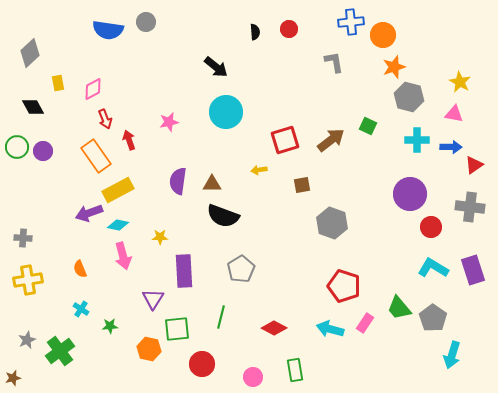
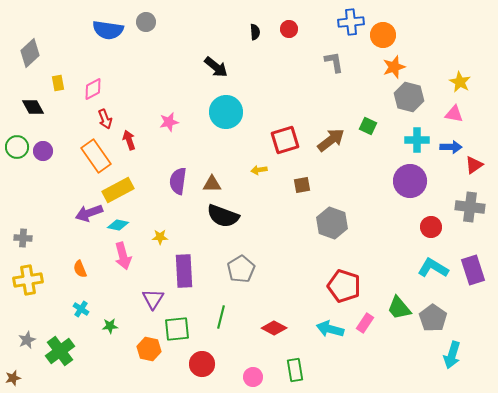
purple circle at (410, 194): moved 13 px up
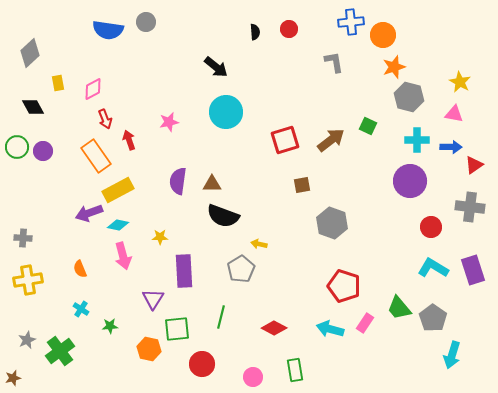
yellow arrow at (259, 170): moved 74 px down; rotated 21 degrees clockwise
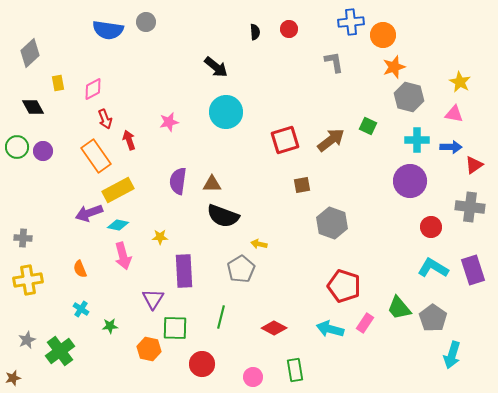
green square at (177, 329): moved 2 px left, 1 px up; rotated 8 degrees clockwise
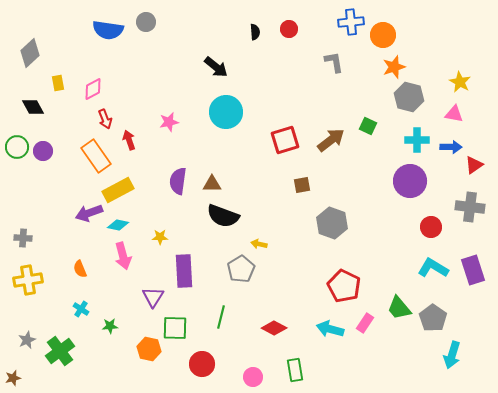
red pentagon at (344, 286): rotated 8 degrees clockwise
purple triangle at (153, 299): moved 2 px up
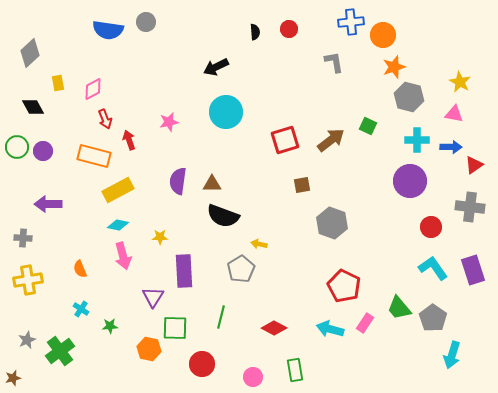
black arrow at (216, 67): rotated 115 degrees clockwise
orange rectangle at (96, 156): moved 2 px left; rotated 40 degrees counterclockwise
purple arrow at (89, 213): moved 41 px left, 9 px up; rotated 20 degrees clockwise
cyan L-shape at (433, 268): rotated 24 degrees clockwise
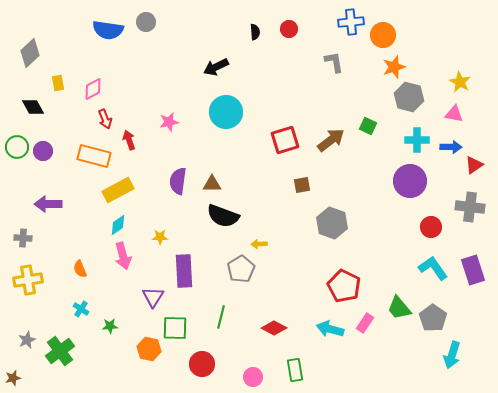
cyan diamond at (118, 225): rotated 45 degrees counterclockwise
yellow arrow at (259, 244): rotated 14 degrees counterclockwise
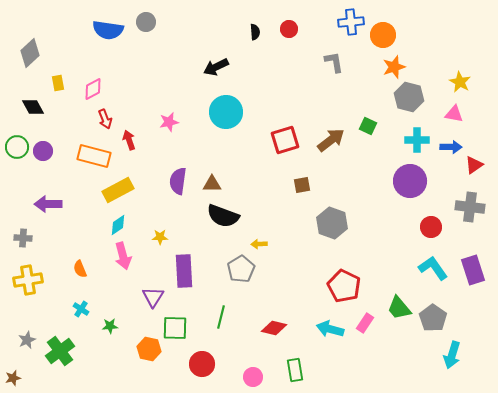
red diamond at (274, 328): rotated 15 degrees counterclockwise
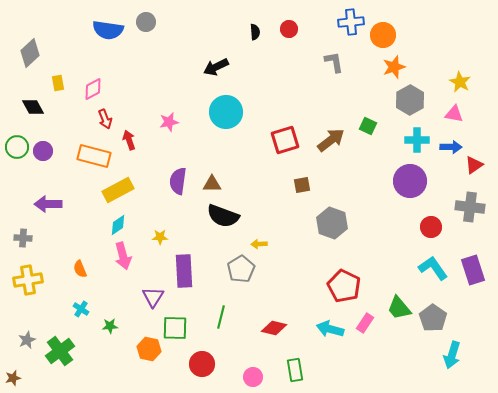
gray hexagon at (409, 97): moved 1 px right, 3 px down; rotated 16 degrees clockwise
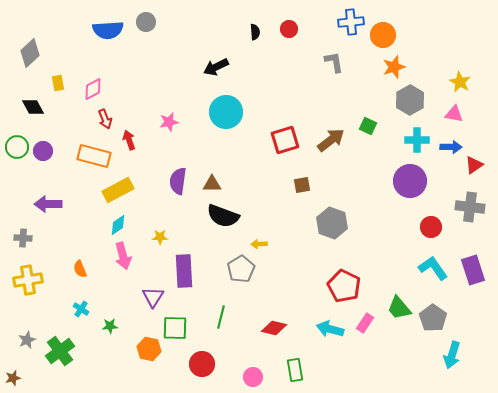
blue semicircle at (108, 30): rotated 12 degrees counterclockwise
